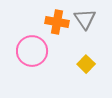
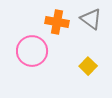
gray triangle: moved 6 px right; rotated 20 degrees counterclockwise
yellow square: moved 2 px right, 2 px down
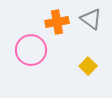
orange cross: rotated 20 degrees counterclockwise
pink circle: moved 1 px left, 1 px up
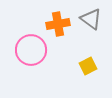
orange cross: moved 1 px right, 2 px down
yellow square: rotated 18 degrees clockwise
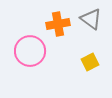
pink circle: moved 1 px left, 1 px down
yellow square: moved 2 px right, 4 px up
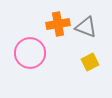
gray triangle: moved 5 px left, 8 px down; rotated 15 degrees counterclockwise
pink circle: moved 2 px down
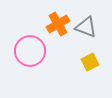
orange cross: rotated 20 degrees counterclockwise
pink circle: moved 2 px up
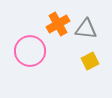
gray triangle: moved 2 px down; rotated 15 degrees counterclockwise
yellow square: moved 1 px up
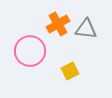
yellow square: moved 20 px left, 10 px down
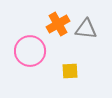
yellow square: rotated 24 degrees clockwise
